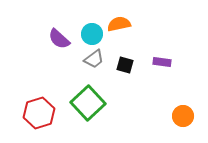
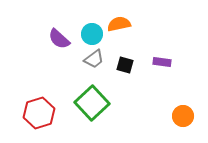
green square: moved 4 px right
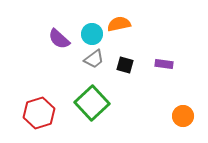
purple rectangle: moved 2 px right, 2 px down
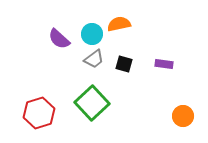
black square: moved 1 px left, 1 px up
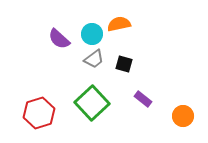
purple rectangle: moved 21 px left, 35 px down; rotated 30 degrees clockwise
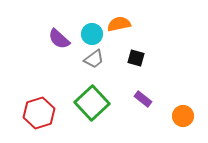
black square: moved 12 px right, 6 px up
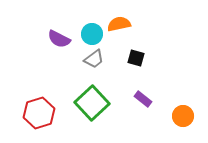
purple semicircle: rotated 15 degrees counterclockwise
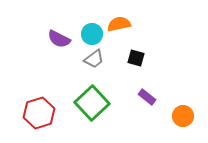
purple rectangle: moved 4 px right, 2 px up
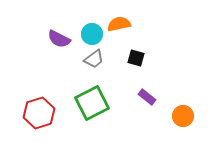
green square: rotated 16 degrees clockwise
